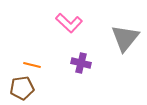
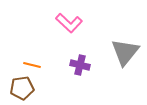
gray triangle: moved 14 px down
purple cross: moved 1 px left, 2 px down
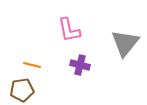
pink L-shape: moved 7 px down; rotated 36 degrees clockwise
gray triangle: moved 9 px up
brown pentagon: moved 2 px down
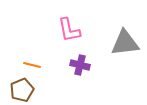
gray triangle: rotated 44 degrees clockwise
brown pentagon: rotated 15 degrees counterclockwise
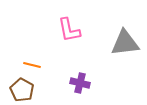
purple cross: moved 18 px down
brown pentagon: rotated 20 degrees counterclockwise
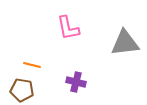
pink L-shape: moved 1 px left, 2 px up
purple cross: moved 4 px left, 1 px up
brown pentagon: rotated 20 degrees counterclockwise
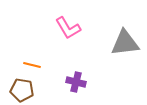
pink L-shape: rotated 20 degrees counterclockwise
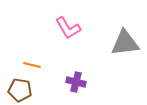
brown pentagon: moved 2 px left
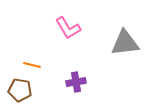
purple cross: rotated 24 degrees counterclockwise
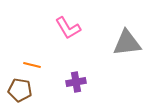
gray triangle: moved 2 px right
